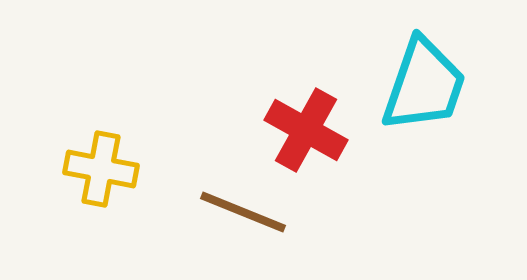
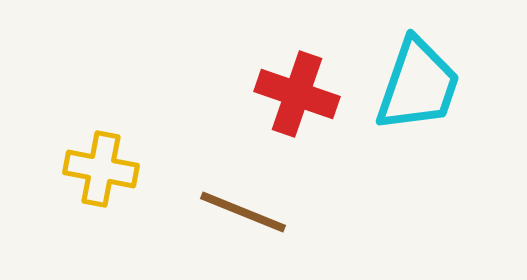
cyan trapezoid: moved 6 px left
red cross: moved 9 px left, 36 px up; rotated 10 degrees counterclockwise
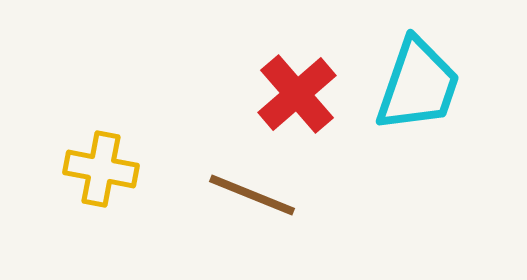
red cross: rotated 30 degrees clockwise
brown line: moved 9 px right, 17 px up
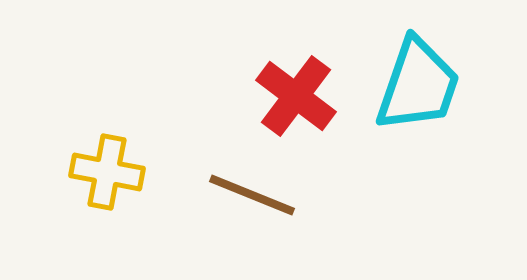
red cross: moved 1 px left, 2 px down; rotated 12 degrees counterclockwise
yellow cross: moved 6 px right, 3 px down
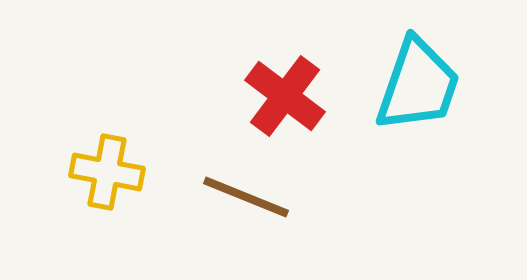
red cross: moved 11 px left
brown line: moved 6 px left, 2 px down
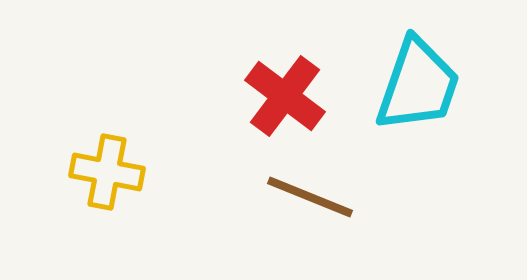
brown line: moved 64 px right
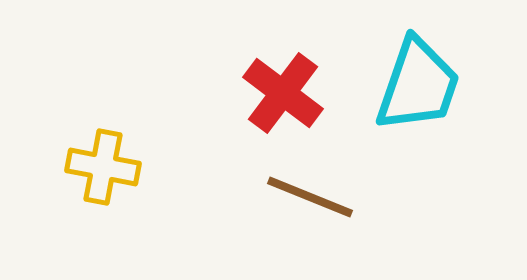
red cross: moved 2 px left, 3 px up
yellow cross: moved 4 px left, 5 px up
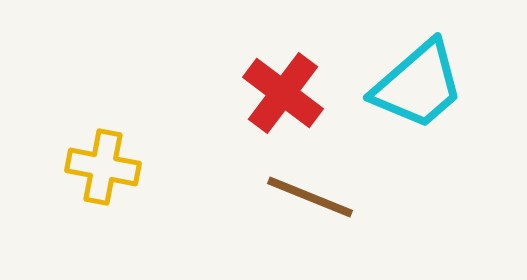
cyan trapezoid: rotated 30 degrees clockwise
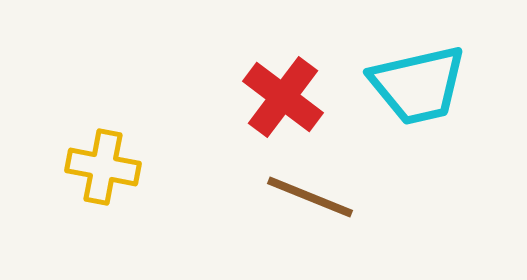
cyan trapezoid: rotated 28 degrees clockwise
red cross: moved 4 px down
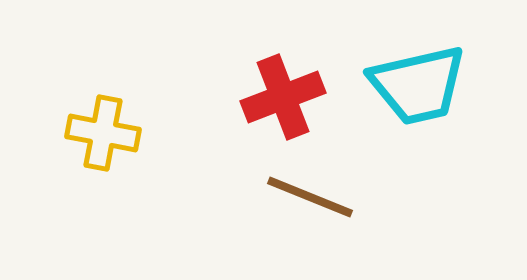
red cross: rotated 32 degrees clockwise
yellow cross: moved 34 px up
